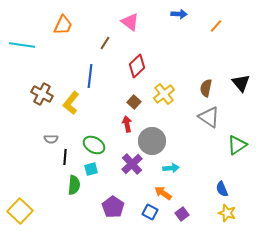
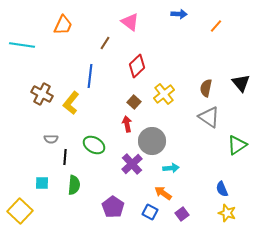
cyan square: moved 49 px left, 14 px down; rotated 16 degrees clockwise
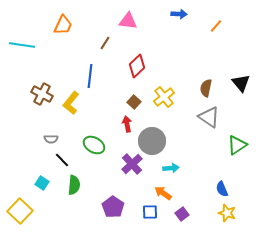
pink triangle: moved 2 px left, 1 px up; rotated 30 degrees counterclockwise
yellow cross: moved 3 px down
black line: moved 3 px left, 3 px down; rotated 49 degrees counterclockwise
cyan square: rotated 32 degrees clockwise
blue square: rotated 28 degrees counterclockwise
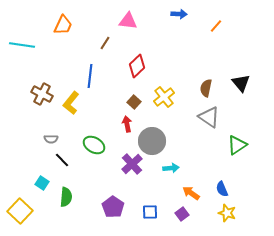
green semicircle: moved 8 px left, 12 px down
orange arrow: moved 28 px right
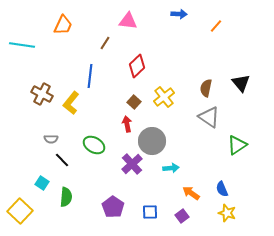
purple square: moved 2 px down
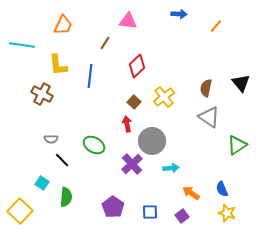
yellow L-shape: moved 13 px left, 38 px up; rotated 45 degrees counterclockwise
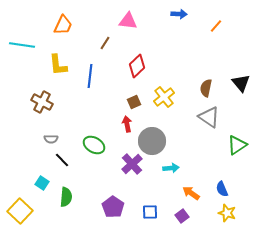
brown cross: moved 8 px down
brown square: rotated 24 degrees clockwise
